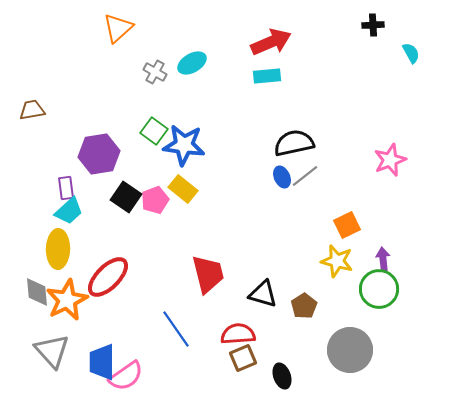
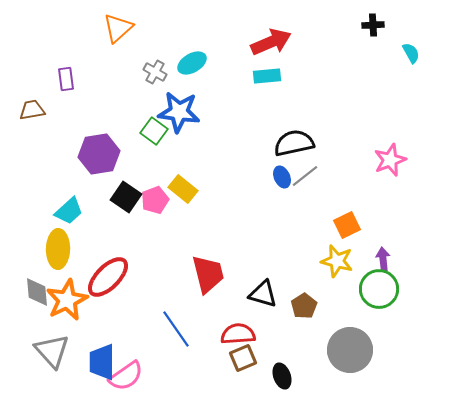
blue star: moved 5 px left, 33 px up
purple rectangle: moved 109 px up
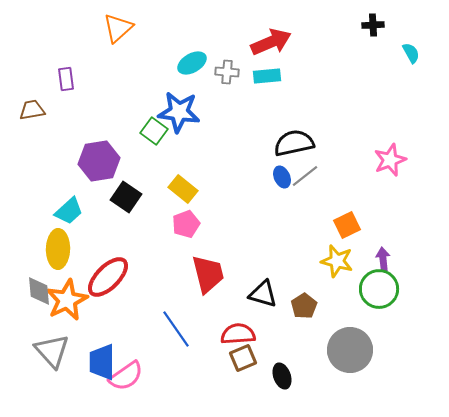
gray cross: moved 72 px right; rotated 25 degrees counterclockwise
purple hexagon: moved 7 px down
pink pentagon: moved 31 px right, 24 px down
gray diamond: moved 2 px right, 1 px up
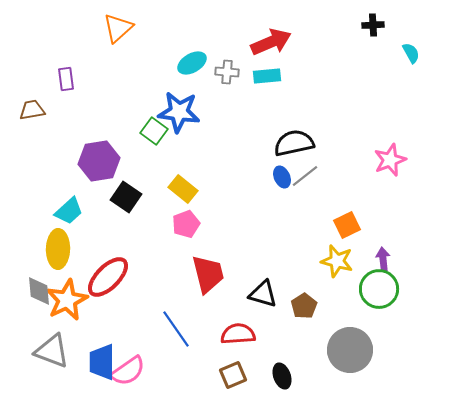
gray triangle: rotated 27 degrees counterclockwise
brown square: moved 10 px left, 17 px down
pink semicircle: moved 2 px right, 5 px up
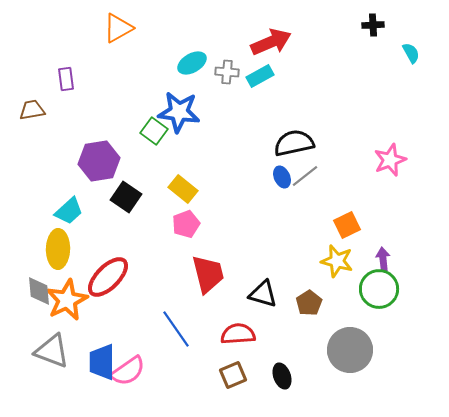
orange triangle: rotated 12 degrees clockwise
cyan rectangle: moved 7 px left; rotated 24 degrees counterclockwise
brown pentagon: moved 5 px right, 3 px up
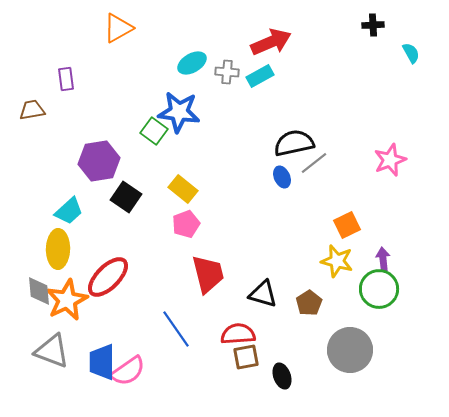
gray line: moved 9 px right, 13 px up
brown square: moved 13 px right, 18 px up; rotated 12 degrees clockwise
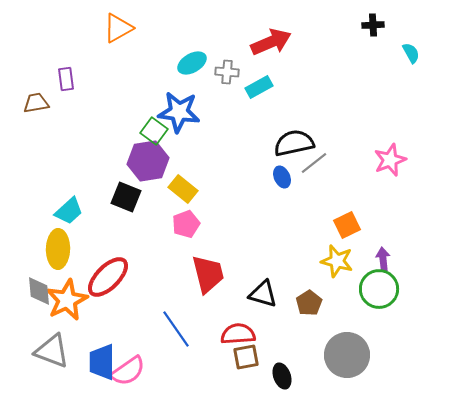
cyan rectangle: moved 1 px left, 11 px down
brown trapezoid: moved 4 px right, 7 px up
purple hexagon: moved 49 px right
black square: rotated 12 degrees counterclockwise
gray circle: moved 3 px left, 5 px down
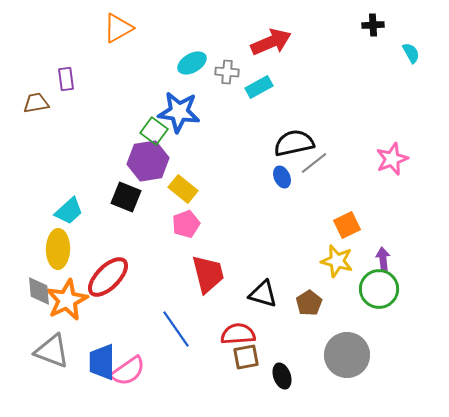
pink star: moved 2 px right, 1 px up
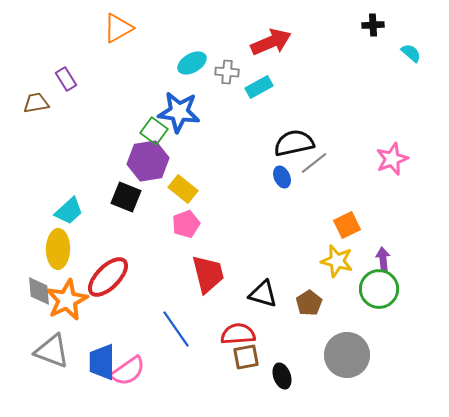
cyan semicircle: rotated 20 degrees counterclockwise
purple rectangle: rotated 25 degrees counterclockwise
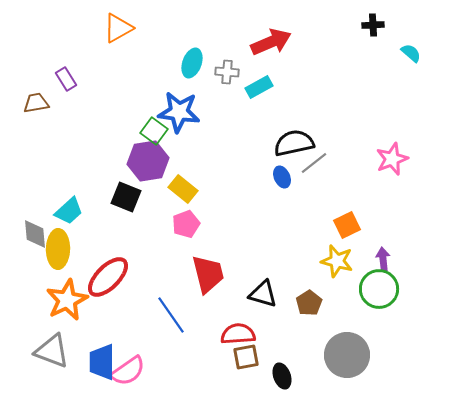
cyan ellipse: rotated 40 degrees counterclockwise
gray diamond: moved 4 px left, 57 px up
blue line: moved 5 px left, 14 px up
